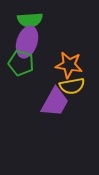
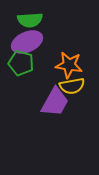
purple ellipse: rotated 48 degrees clockwise
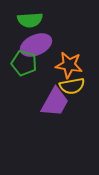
purple ellipse: moved 9 px right, 3 px down
green pentagon: moved 3 px right
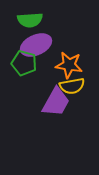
purple trapezoid: moved 1 px right
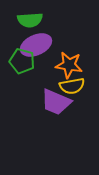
green pentagon: moved 2 px left, 2 px up
purple trapezoid: rotated 84 degrees clockwise
